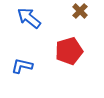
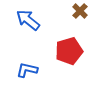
blue arrow: moved 1 px left, 2 px down
blue L-shape: moved 5 px right, 4 px down
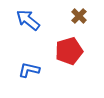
brown cross: moved 1 px left, 5 px down
blue L-shape: moved 2 px right
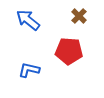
red pentagon: rotated 20 degrees clockwise
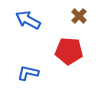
blue arrow: rotated 10 degrees counterclockwise
blue L-shape: moved 1 px left, 3 px down
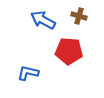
brown cross: rotated 28 degrees counterclockwise
blue arrow: moved 15 px right
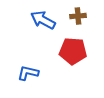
brown cross: moved 1 px left; rotated 21 degrees counterclockwise
red pentagon: moved 4 px right
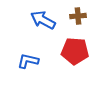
red pentagon: moved 2 px right
blue L-shape: moved 12 px up
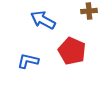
brown cross: moved 11 px right, 5 px up
red pentagon: moved 3 px left; rotated 20 degrees clockwise
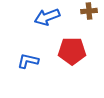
blue arrow: moved 4 px right, 3 px up; rotated 50 degrees counterclockwise
red pentagon: rotated 24 degrees counterclockwise
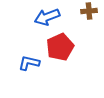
red pentagon: moved 12 px left, 4 px up; rotated 24 degrees counterclockwise
blue L-shape: moved 1 px right, 2 px down
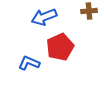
blue arrow: moved 3 px left
blue L-shape: rotated 10 degrees clockwise
